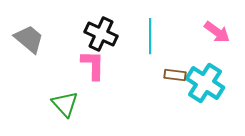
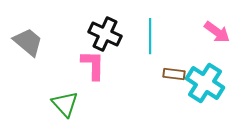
black cross: moved 4 px right
gray trapezoid: moved 1 px left, 3 px down
brown rectangle: moved 1 px left, 1 px up
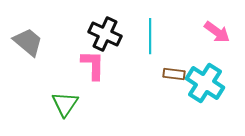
green triangle: rotated 16 degrees clockwise
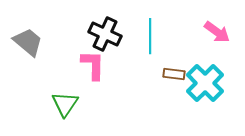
cyan cross: rotated 12 degrees clockwise
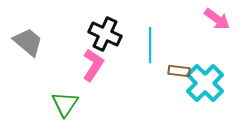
pink arrow: moved 13 px up
cyan line: moved 9 px down
pink L-shape: rotated 32 degrees clockwise
brown rectangle: moved 5 px right, 3 px up
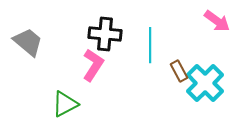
pink arrow: moved 2 px down
black cross: rotated 20 degrees counterclockwise
brown rectangle: rotated 55 degrees clockwise
green triangle: rotated 28 degrees clockwise
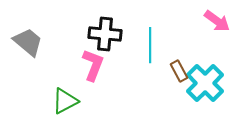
pink L-shape: rotated 12 degrees counterclockwise
green triangle: moved 3 px up
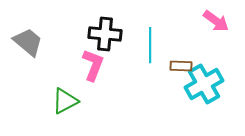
pink arrow: moved 1 px left
brown rectangle: moved 2 px right, 5 px up; rotated 60 degrees counterclockwise
cyan cross: moved 1 px left, 1 px down; rotated 15 degrees clockwise
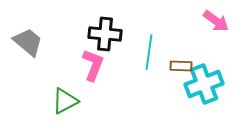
cyan line: moved 1 px left, 7 px down; rotated 8 degrees clockwise
cyan cross: rotated 9 degrees clockwise
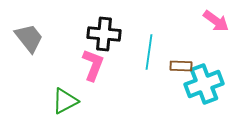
black cross: moved 1 px left
gray trapezoid: moved 1 px right, 4 px up; rotated 12 degrees clockwise
